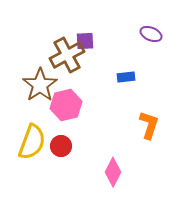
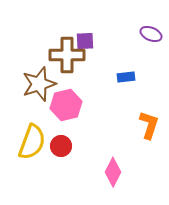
brown cross: rotated 28 degrees clockwise
brown star: moved 1 px left, 1 px up; rotated 16 degrees clockwise
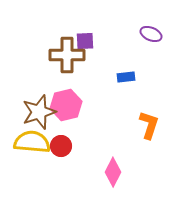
brown star: moved 28 px down
yellow semicircle: rotated 105 degrees counterclockwise
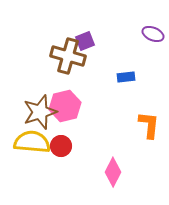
purple ellipse: moved 2 px right
purple square: rotated 18 degrees counterclockwise
brown cross: moved 1 px right, 1 px down; rotated 16 degrees clockwise
pink hexagon: moved 1 px left, 1 px down
brown star: moved 1 px right
orange L-shape: rotated 12 degrees counterclockwise
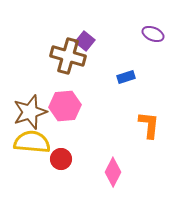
purple square: rotated 30 degrees counterclockwise
blue rectangle: rotated 12 degrees counterclockwise
pink hexagon: rotated 8 degrees clockwise
brown star: moved 10 px left
red circle: moved 13 px down
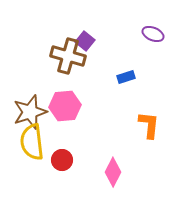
yellow semicircle: rotated 102 degrees counterclockwise
red circle: moved 1 px right, 1 px down
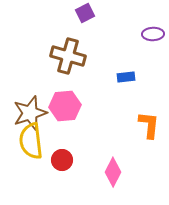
purple ellipse: rotated 25 degrees counterclockwise
purple square: moved 28 px up; rotated 24 degrees clockwise
blue rectangle: rotated 12 degrees clockwise
brown star: moved 1 px down
yellow semicircle: moved 1 px left, 1 px up
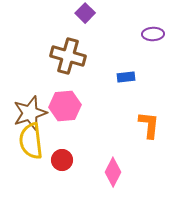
purple square: rotated 18 degrees counterclockwise
